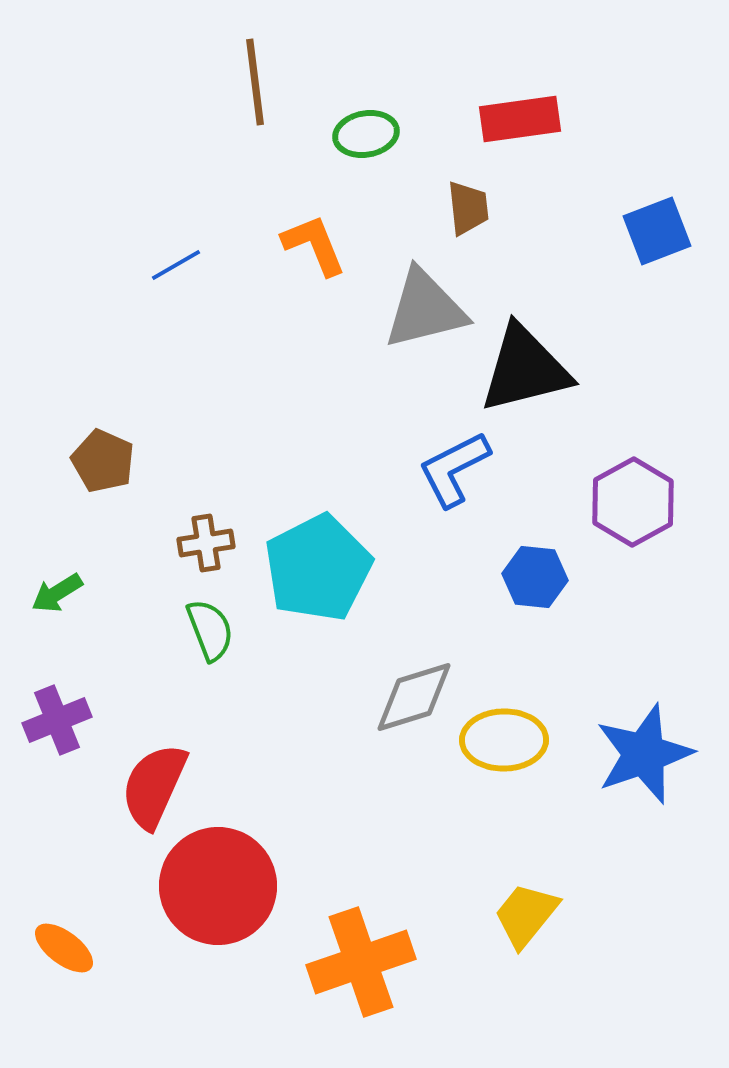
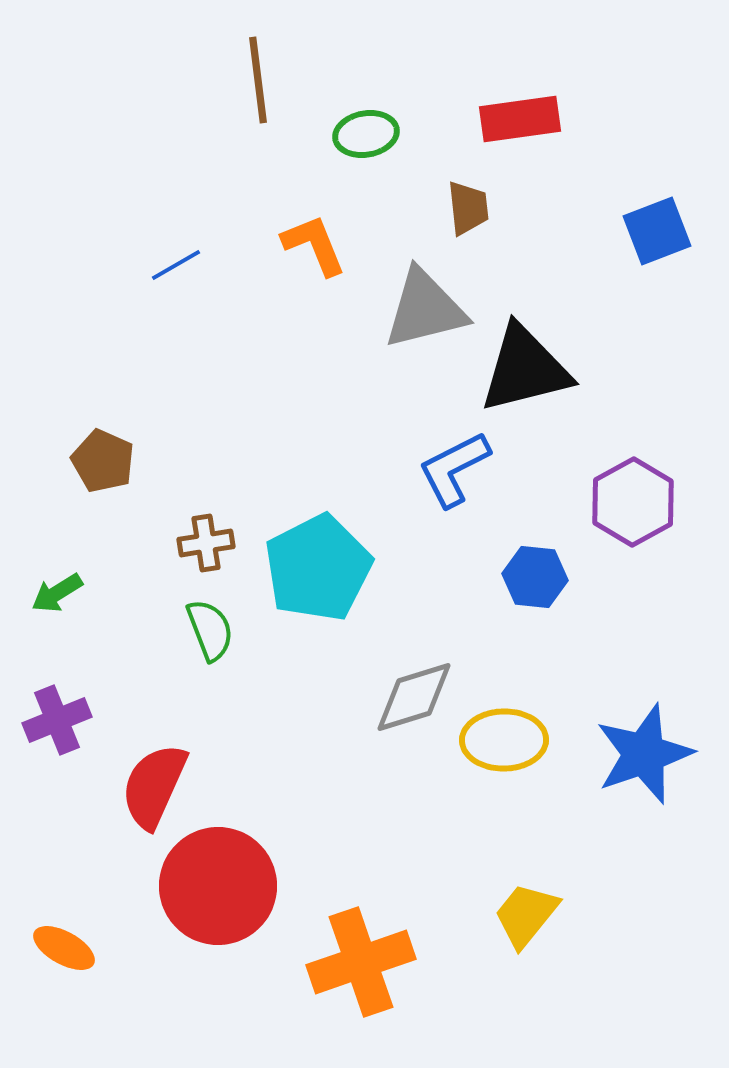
brown line: moved 3 px right, 2 px up
orange ellipse: rotated 8 degrees counterclockwise
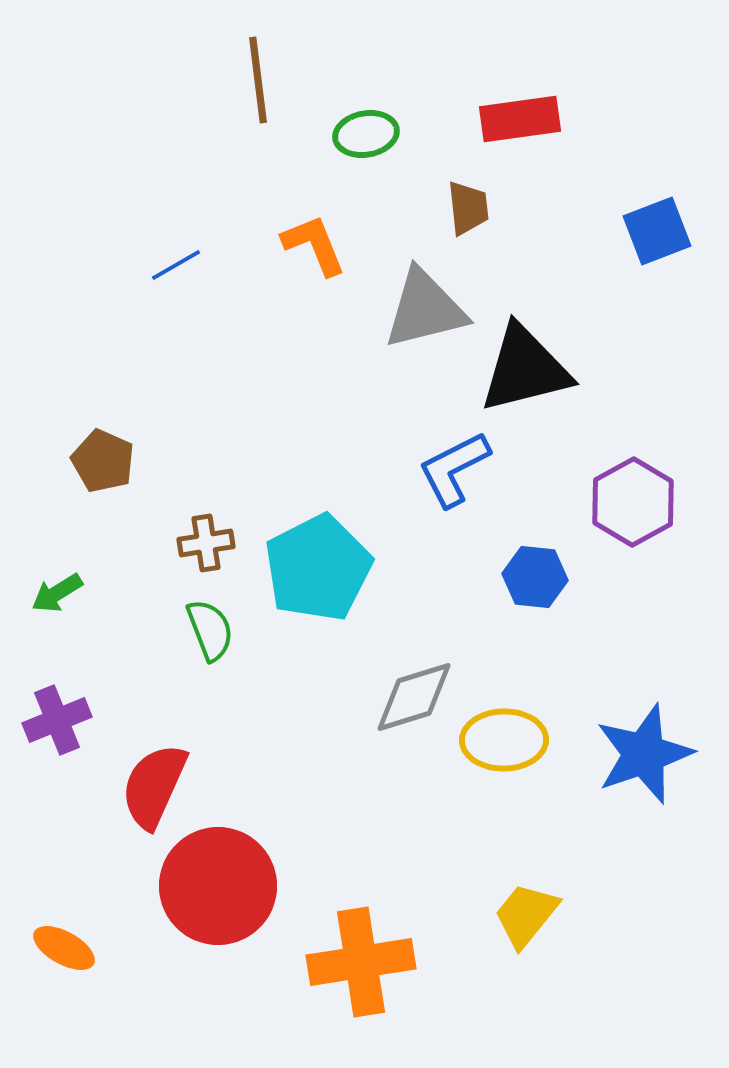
orange cross: rotated 10 degrees clockwise
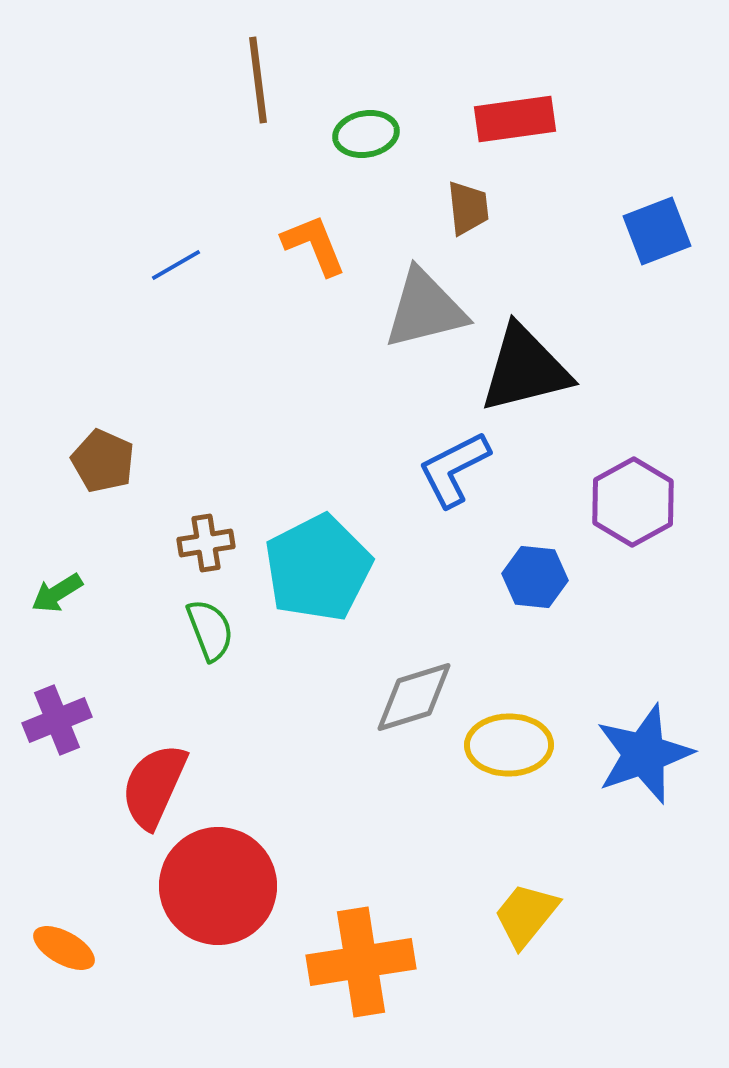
red rectangle: moved 5 px left
yellow ellipse: moved 5 px right, 5 px down
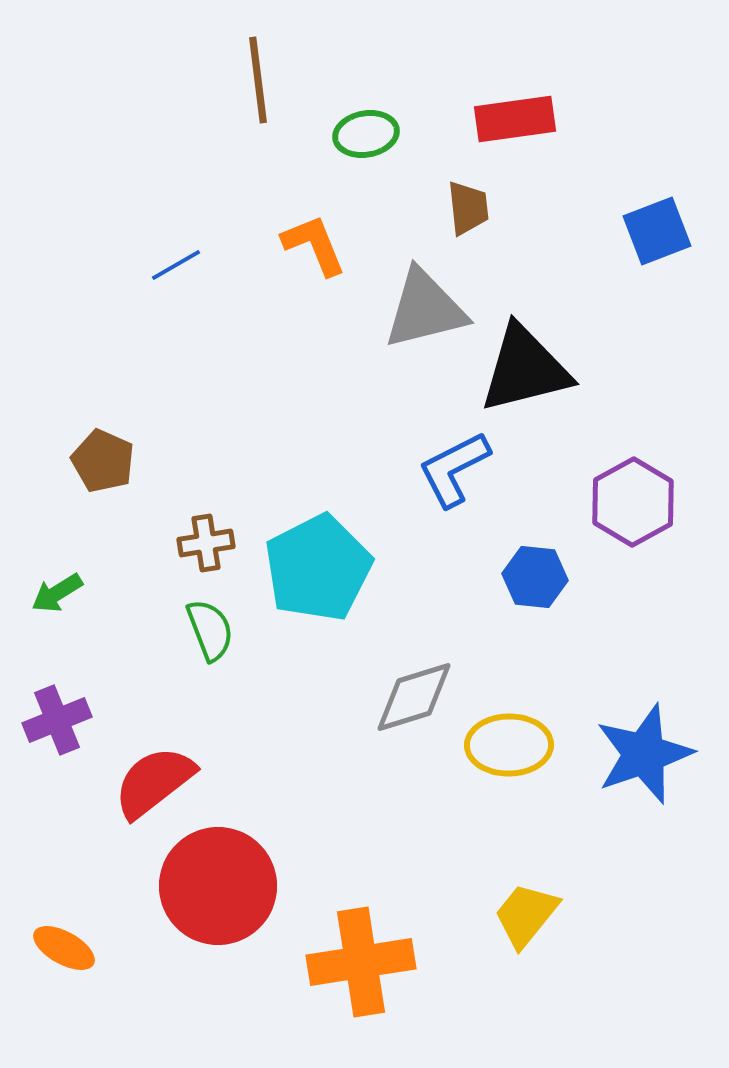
red semicircle: moved 4 px up; rotated 28 degrees clockwise
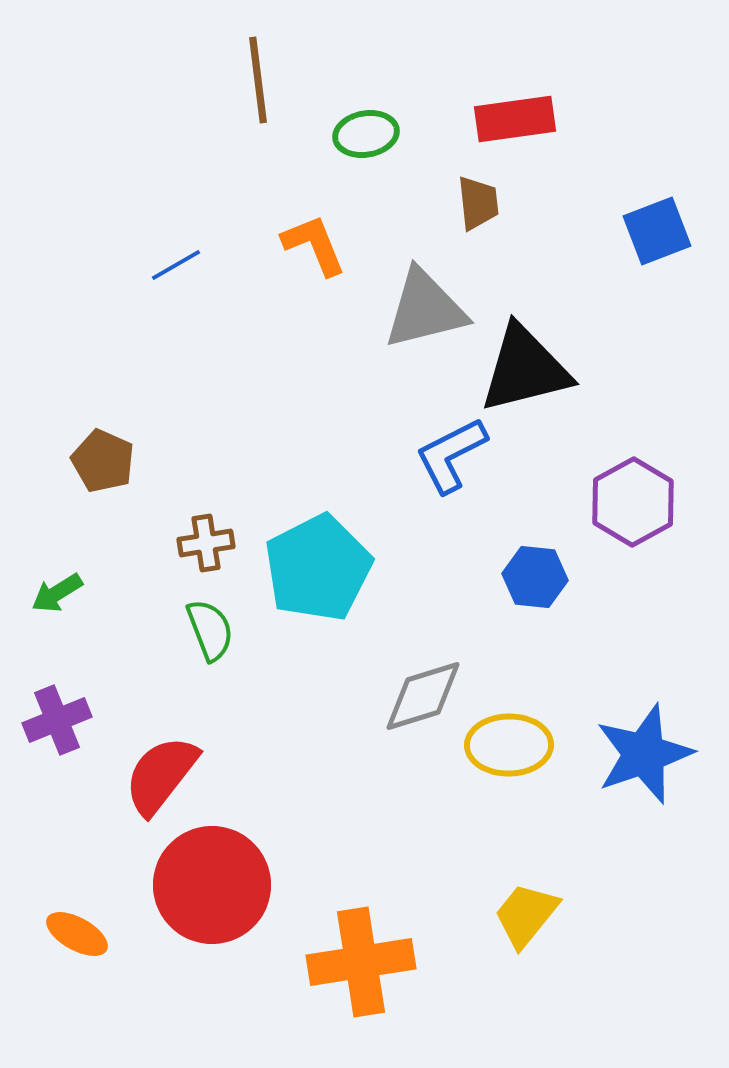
brown trapezoid: moved 10 px right, 5 px up
blue L-shape: moved 3 px left, 14 px up
gray diamond: moved 9 px right, 1 px up
red semicircle: moved 7 px right, 7 px up; rotated 14 degrees counterclockwise
red circle: moved 6 px left, 1 px up
orange ellipse: moved 13 px right, 14 px up
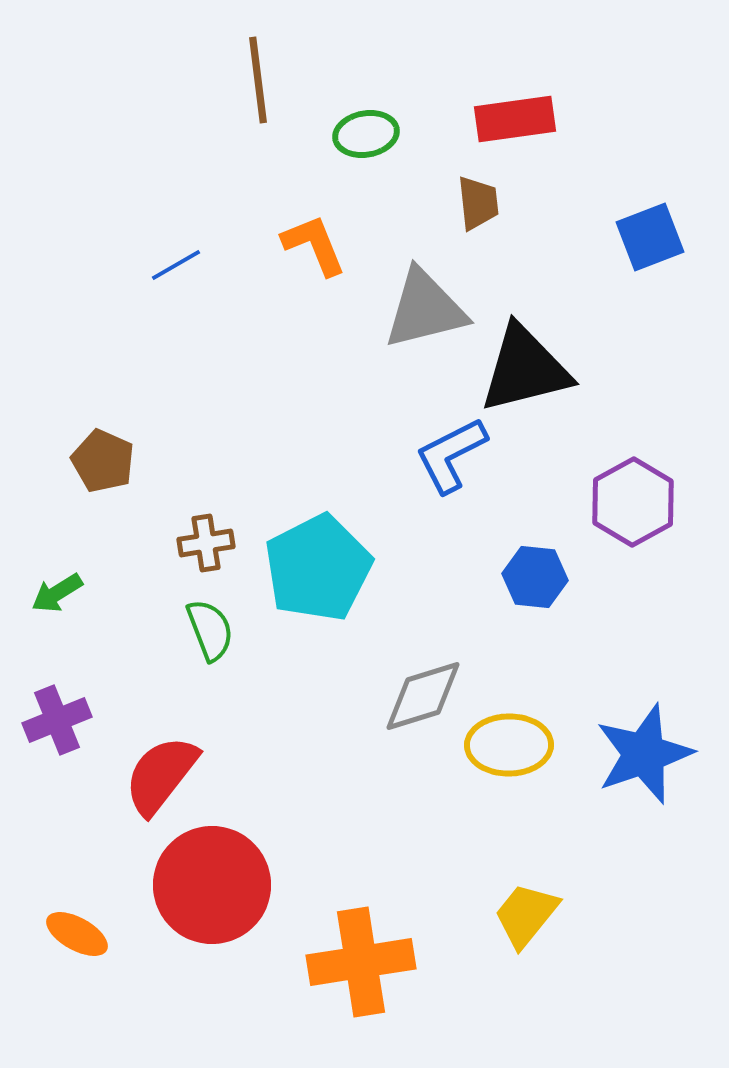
blue square: moved 7 px left, 6 px down
